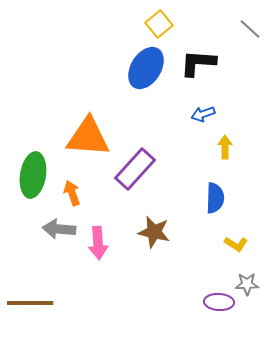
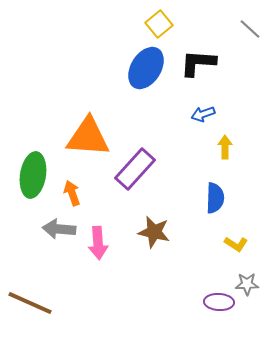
brown line: rotated 24 degrees clockwise
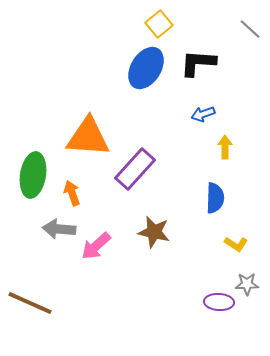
pink arrow: moved 2 px left, 3 px down; rotated 52 degrees clockwise
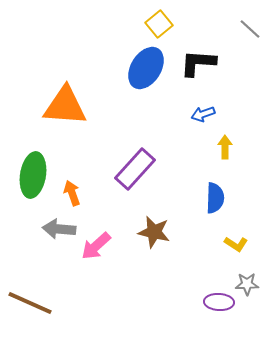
orange triangle: moved 23 px left, 31 px up
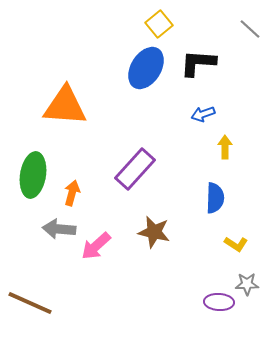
orange arrow: rotated 35 degrees clockwise
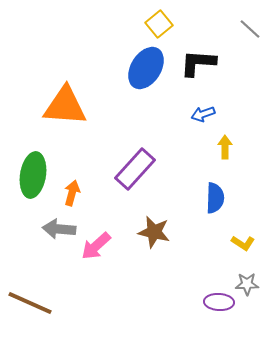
yellow L-shape: moved 7 px right, 1 px up
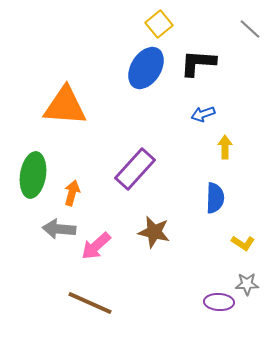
brown line: moved 60 px right
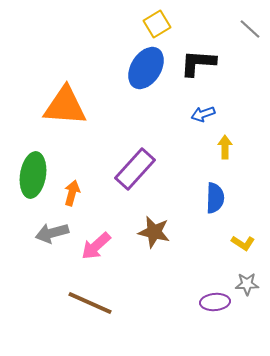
yellow square: moved 2 px left; rotated 8 degrees clockwise
gray arrow: moved 7 px left, 4 px down; rotated 20 degrees counterclockwise
purple ellipse: moved 4 px left; rotated 8 degrees counterclockwise
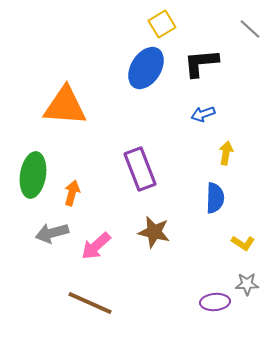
yellow square: moved 5 px right
black L-shape: moved 3 px right; rotated 9 degrees counterclockwise
yellow arrow: moved 1 px right, 6 px down; rotated 10 degrees clockwise
purple rectangle: moved 5 px right; rotated 63 degrees counterclockwise
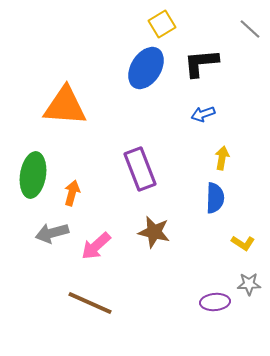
yellow arrow: moved 4 px left, 5 px down
gray star: moved 2 px right
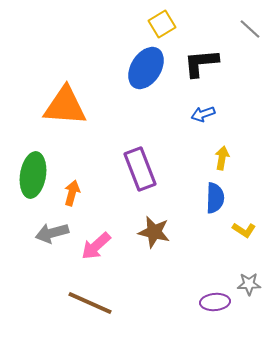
yellow L-shape: moved 1 px right, 13 px up
